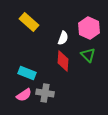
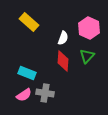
green triangle: moved 1 px left, 1 px down; rotated 28 degrees clockwise
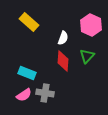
pink hexagon: moved 2 px right, 3 px up
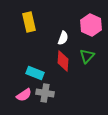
yellow rectangle: rotated 36 degrees clockwise
cyan rectangle: moved 8 px right
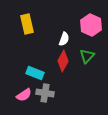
yellow rectangle: moved 2 px left, 2 px down
white semicircle: moved 1 px right, 1 px down
red diamond: rotated 25 degrees clockwise
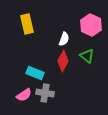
green triangle: rotated 35 degrees counterclockwise
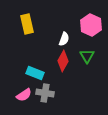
green triangle: rotated 21 degrees clockwise
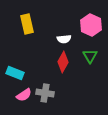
white semicircle: rotated 64 degrees clockwise
green triangle: moved 3 px right
red diamond: moved 1 px down
cyan rectangle: moved 20 px left
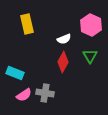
white semicircle: rotated 16 degrees counterclockwise
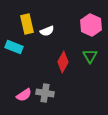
white semicircle: moved 17 px left, 8 px up
cyan rectangle: moved 1 px left, 26 px up
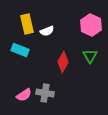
cyan rectangle: moved 6 px right, 3 px down
